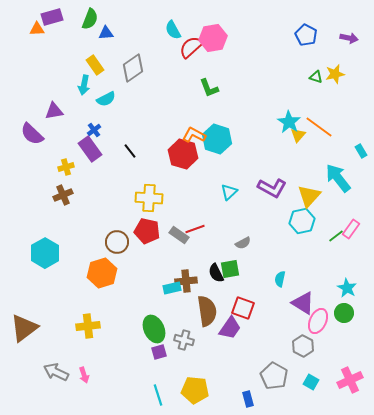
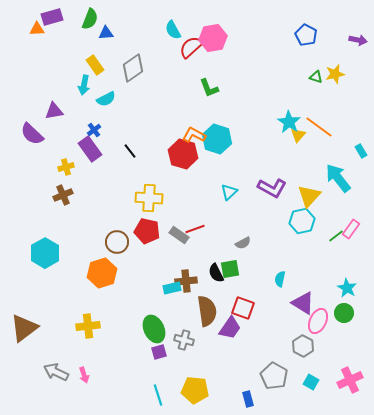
purple arrow at (349, 38): moved 9 px right, 2 px down
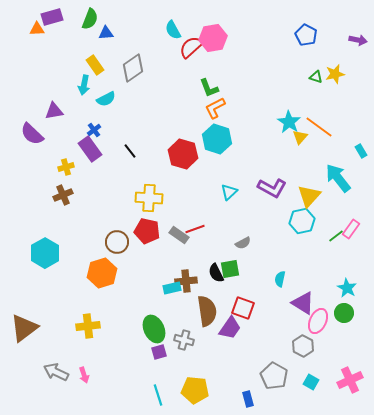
orange L-shape at (194, 135): moved 21 px right, 27 px up; rotated 55 degrees counterclockwise
yellow triangle at (298, 135): moved 2 px right, 2 px down
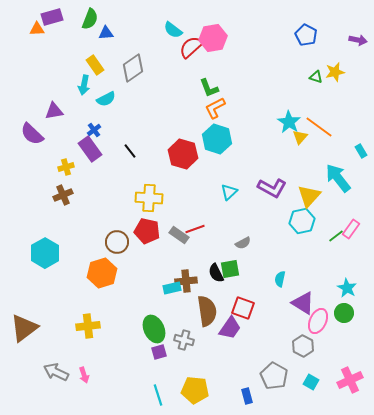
cyan semicircle at (173, 30): rotated 24 degrees counterclockwise
yellow star at (335, 74): moved 2 px up
blue rectangle at (248, 399): moved 1 px left, 3 px up
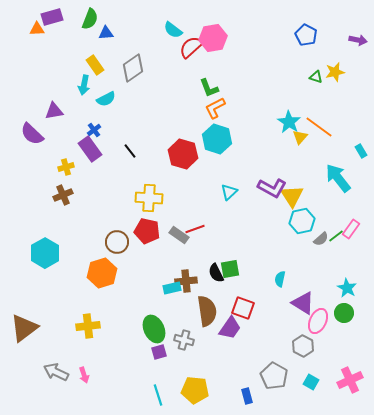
yellow triangle at (309, 196): moved 17 px left; rotated 15 degrees counterclockwise
gray semicircle at (243, 243): moved 78 px right, 4 px up; rotated 14 degrees counterclockwise
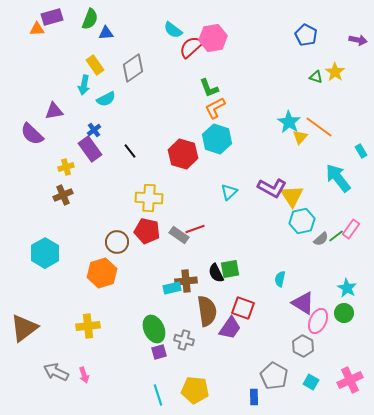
yellow star at (335, 72): rotated 24 degrees counterclockwise
blue rectangle at (247, 396): moved 7 px right, 1 px down; rotated 14 degrees clockwise
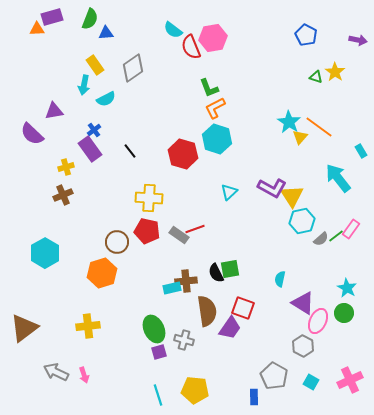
red semicircle at (191, 47): rotated 70 degrees counterclockwise
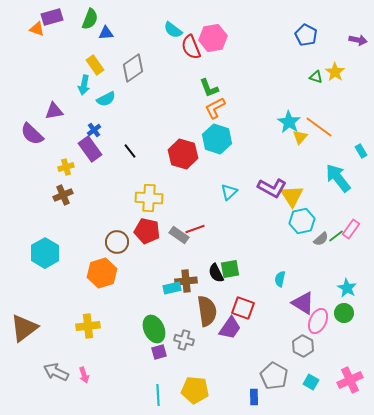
orange triangle at (37, 29): rotated 21 degrees clockwise
cyan line at (158, 395): rotated 15 degrees clockwise
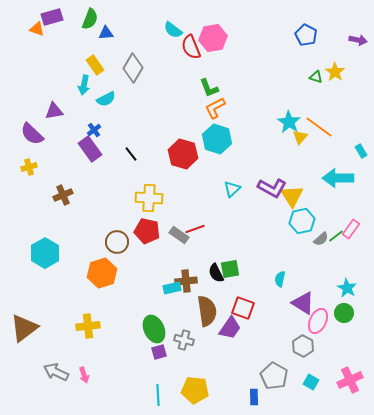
gray diamond at (133, 68): rotated 24 degrees counterclockwise
black line at (130, 151): moved 1 px right, 3 px down
yellow cross at (66, 167): moved 37 px left
cyan arrow at (338, 178): rotated 52 degrees counterclockwise
cyan triangle at (229, 192): moved 3 px right, 3 px up
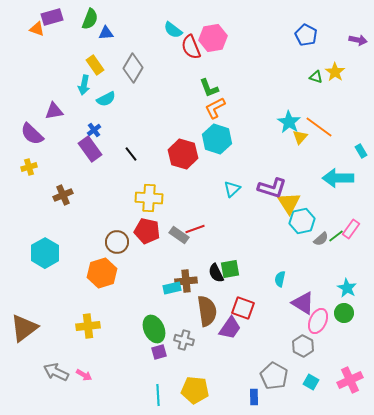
purple L-shape at (272, 188): rotated 12 degrees counterclockwise
yellow triangle at (292, 196): moved 3 px left, 7 px down
pink arrow at (84, 375): rotated 42 degrees counterclockwise
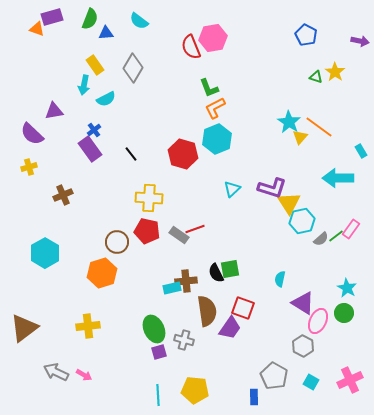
cyan semicircle at (173, 30): moved 34 px left, 9 px up
purple arrow at (358, 40): moved 2 px right, 1 px down
cyan hexagon at (217, 139): rotated 20 degrees clockwise
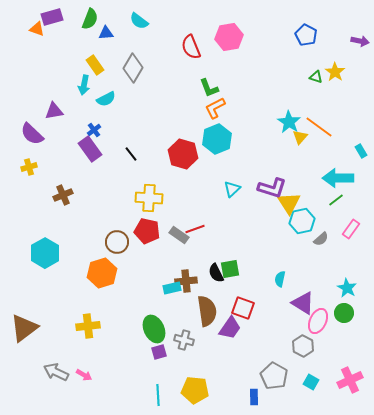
pink hexagon at (213, 38): moved 16 px right, 1 px up
green line at (336, 236): moved 36 px up
